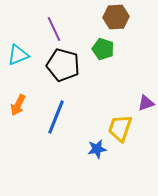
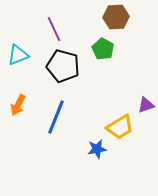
green pentagon: rotated 10 degrees clockwise
black pentagon: moved 1 px down
purple triangle: moved 2 px down
yellow trapezoid: moved 1 px up; rotated 140 degrees counterclockwise
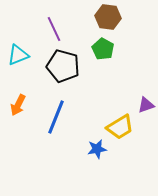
brown hexagon: moved 8 px left; rotated 10 degrees clockwise
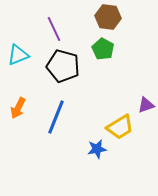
orange arrow: moved 3 px down
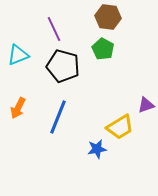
blue line: moved 2 px right
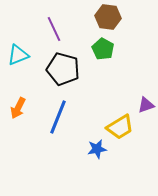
black pentagon: moved 3 px down
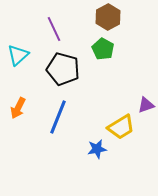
brown hexagon: rotated 25 degrees clockwise
cyan triangle: rotated 20 degrees counterclockwise
yellow trapezoid: moved 1 px right
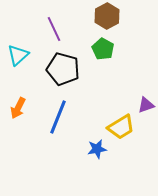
brown hexagon: moved 1 px left, 1 px up
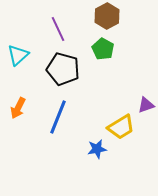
purple line: moved 4 px right
